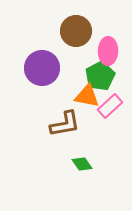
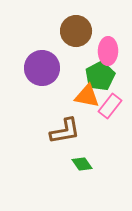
pink rectangle: rotated 10 degrees counterclockwise
brown L-shape: moved 7 px down
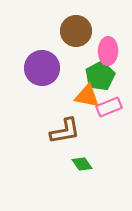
pink rectangle: moved 1 px left, 1 px down; rotated 30 degrees clockwise
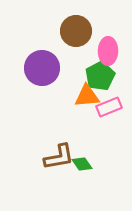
orange triangle: rotated 16 degrees counterclockwise
brown L-shape: moved 6 px left, 26 px down
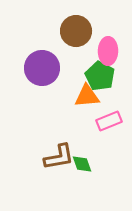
green pentagon: rotated 16 degrees counterclockwise
pink rectangle: moved 14 px down
green diamond: rotated 15 degrees clockwise
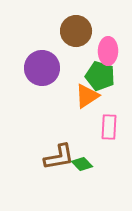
green pentagon: rotated 12 degrees counterclockwise
orange triangle: rotated 28 degrees counterclockwise
pink rectangle: moved 6 px down; rotated 65 degrees counterclockwise
green diamond: rotated 25 degrees counterclockwise
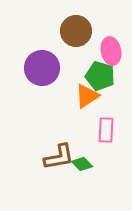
pink ellipse: moved 3 px right; rotated 12 degrees counterclockwise
pink rectangle: moved 3 px left, 3 px down
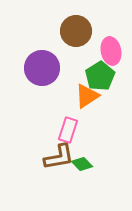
green pentagon: rotated 24 degrees clockwise
pink rectangle: moved 38 px left; rotated 15 degrees clockwise
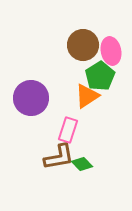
brown circle: moved 7 px right, 14 px down
purple circle: moved 11 px left, 30 px down
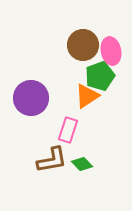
green pentagon: rotated 12 degrees clockwise
brown L-shape: moved 7 px left, 3 px down
